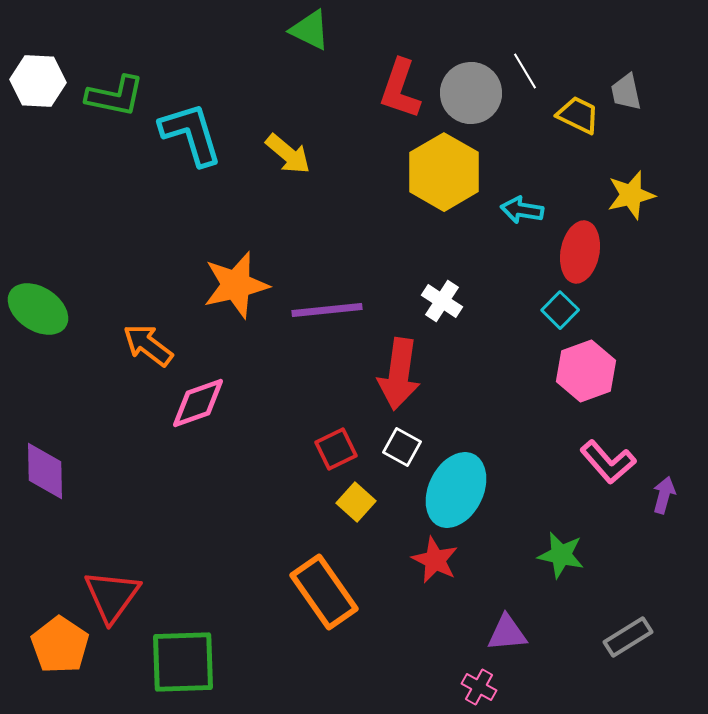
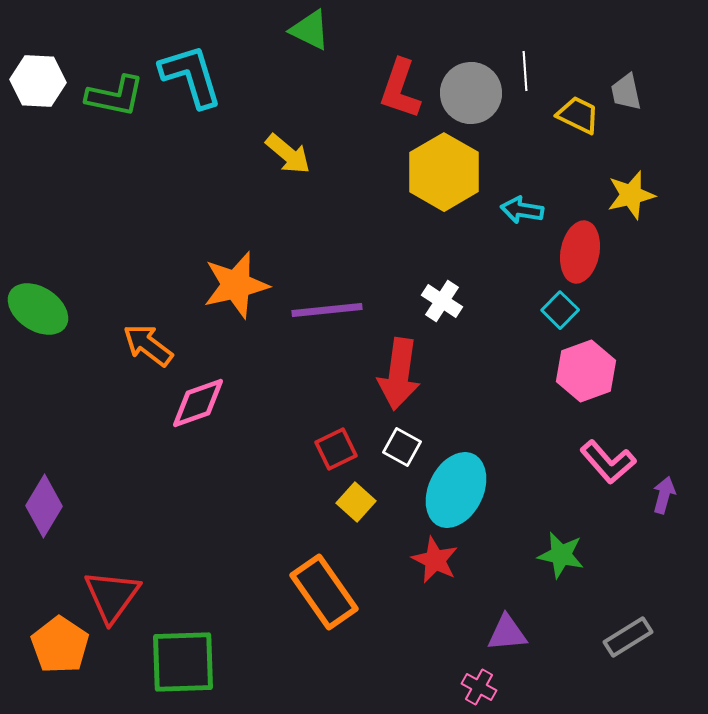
white line: rotated 27 degrees clockwise
cyan L-shape: moved 58 px up
purple diamond: moved 1 px left, 35 px down; rotated 32 degrees clockwise
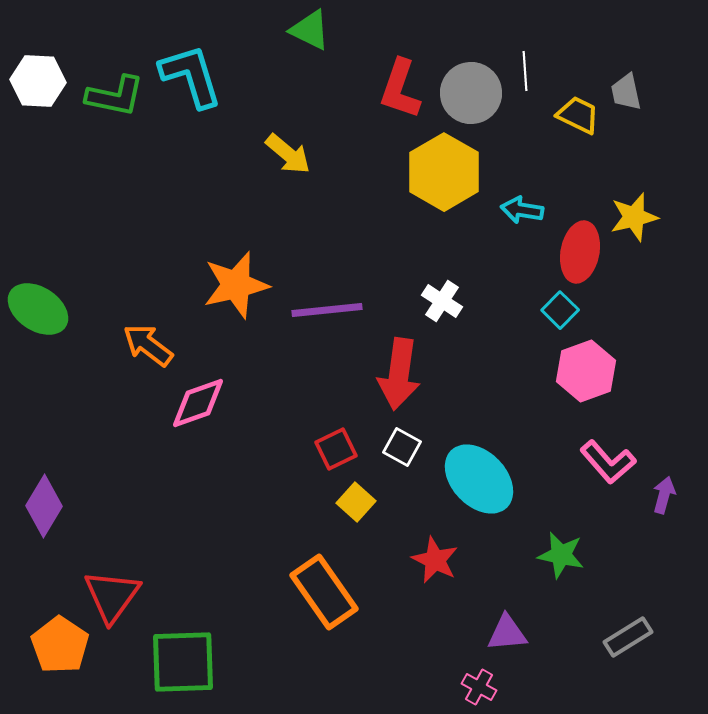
yellow star: moved 3 px right, 22 px down
cyan ellipse: moved 23 px right, 11 px up; rotated 70 degrees counterclockwise
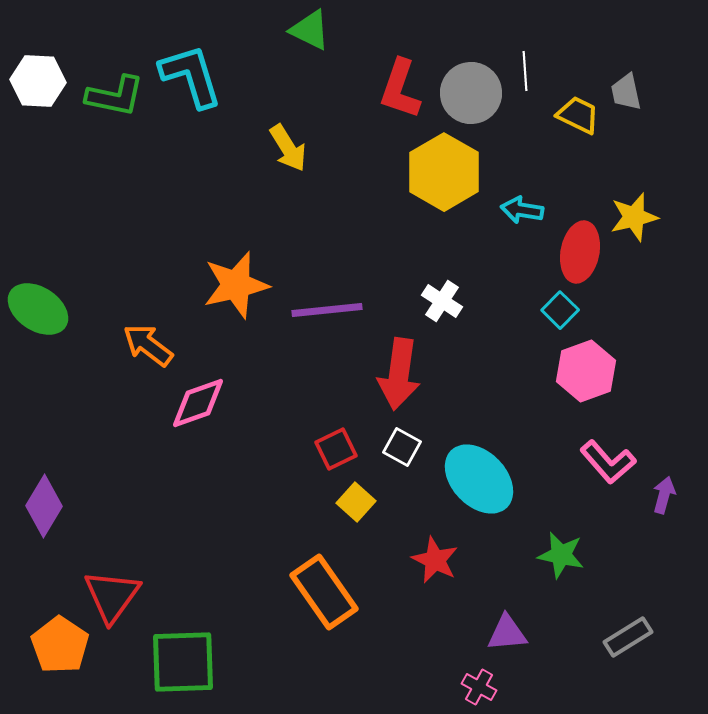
yellow arrow: moved 6 px up; rotated 18 degrees clockwise
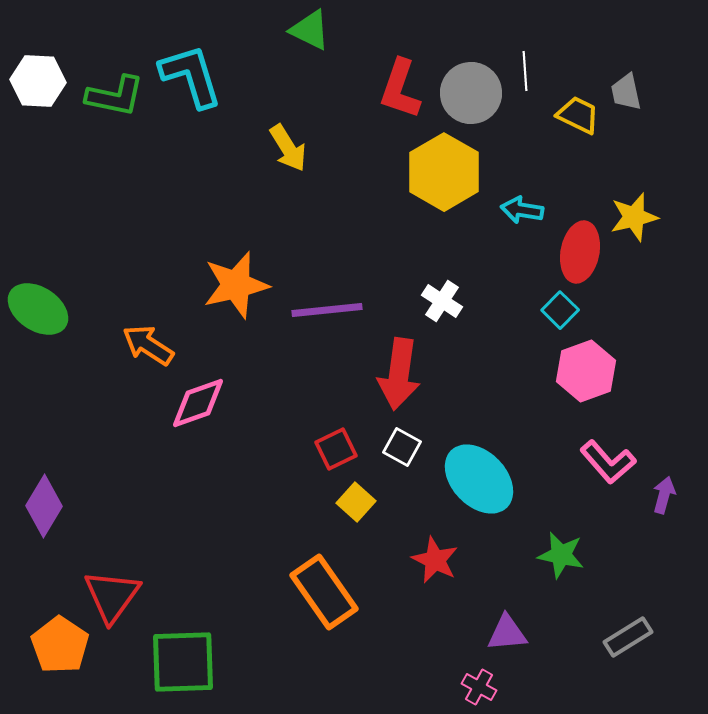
orange arrow: rotated 4 degrees counterclockwise
